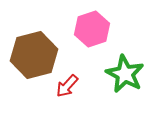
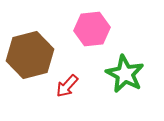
pink hexagon: rotated 12 degrees clockwise
brown hexagon: moved 4 px left
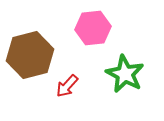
pink hexagon: moved 1 px right, 1 px up
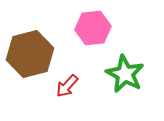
brown hexagon: moved 1 px up
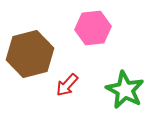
green star: moved 16 px down
red arrow: moved 1 px up
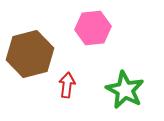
red arrow: rotated 145 degrees clockwise
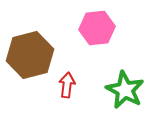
pink hexagon: moved 4 px right
brown hexagon: moved 1 px down
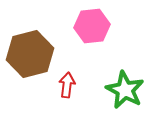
pink hexagon: moved 5 px left, 2 px up
brown hexagon: moved 1 px up
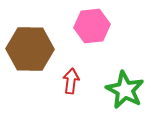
brown hexagon: moved 5 px up; rotated 15 degrees clockwise
red arrow: moved 4 px right, 4 px up
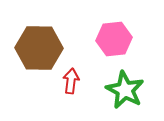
pink hexagon: moved 22 px right, 13 px down
brown hexagon: moved 9 px right, 1 px up
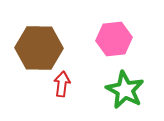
red arrow: moved 9 px left, 3 px down
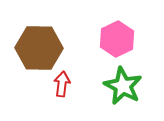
pink hexagon: moved 3 px right; rotated 20 degrees counterclockwise
green star: moved 2 px left, 4 px up
